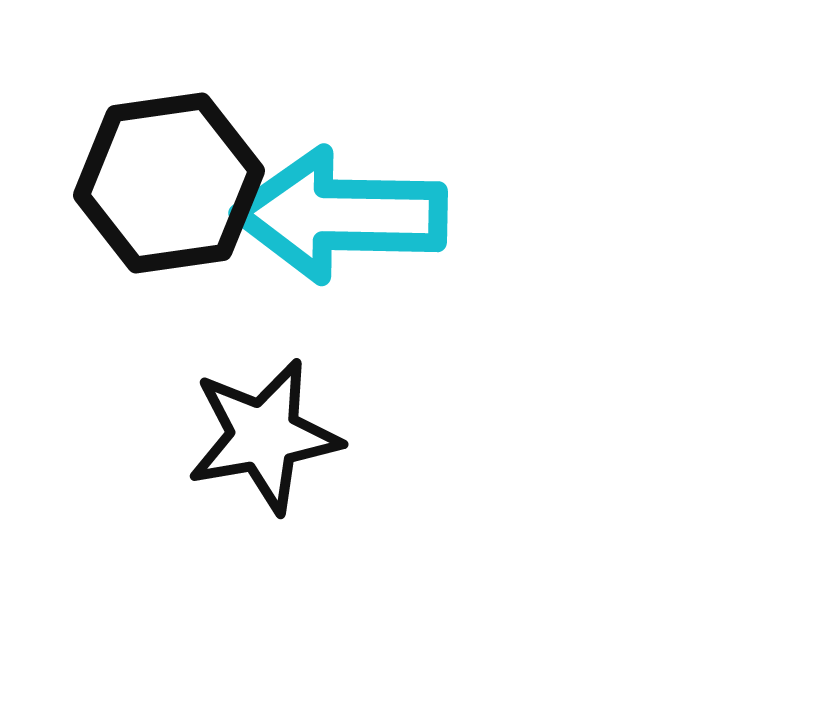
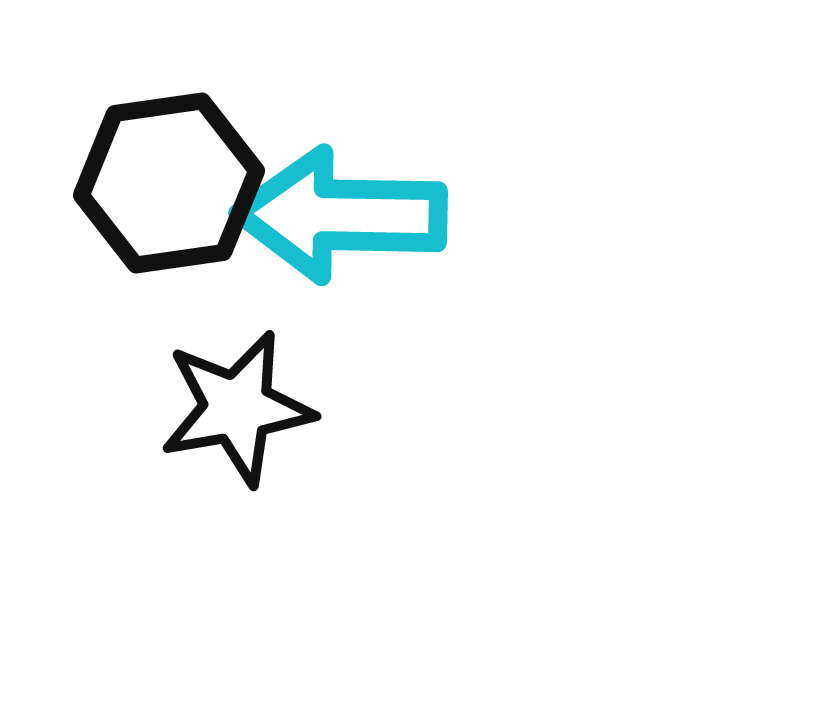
black star: moved 27 px left, 28 px up
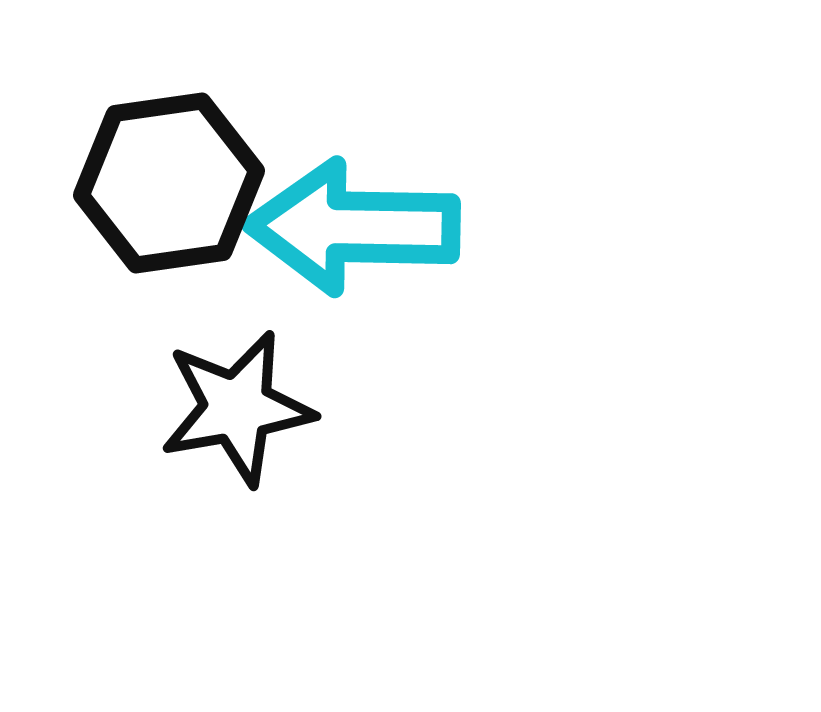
cyan arrow: moved 13 px right, 12 px down
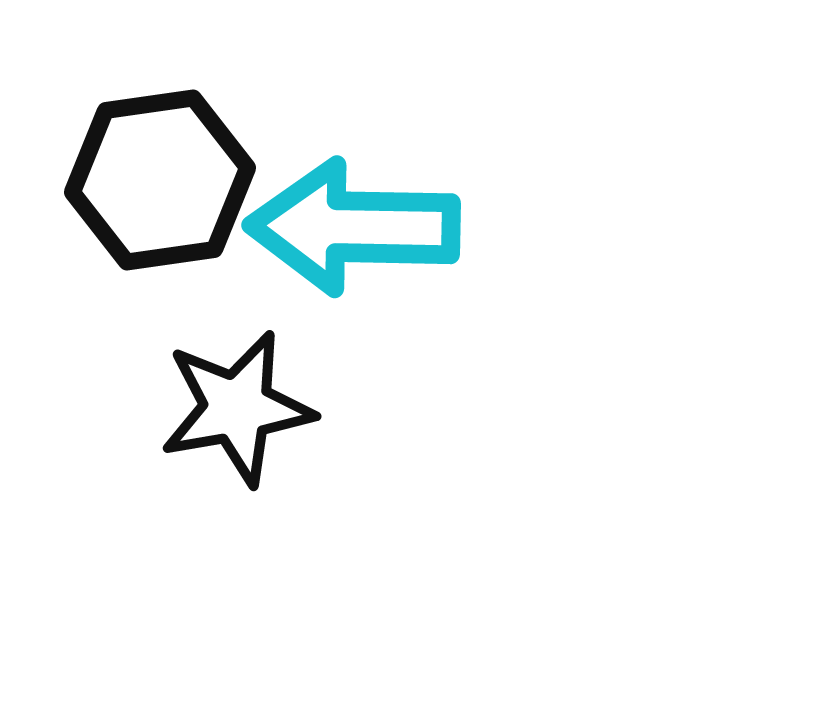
black hexagon: moved 9 px left, 3 px up
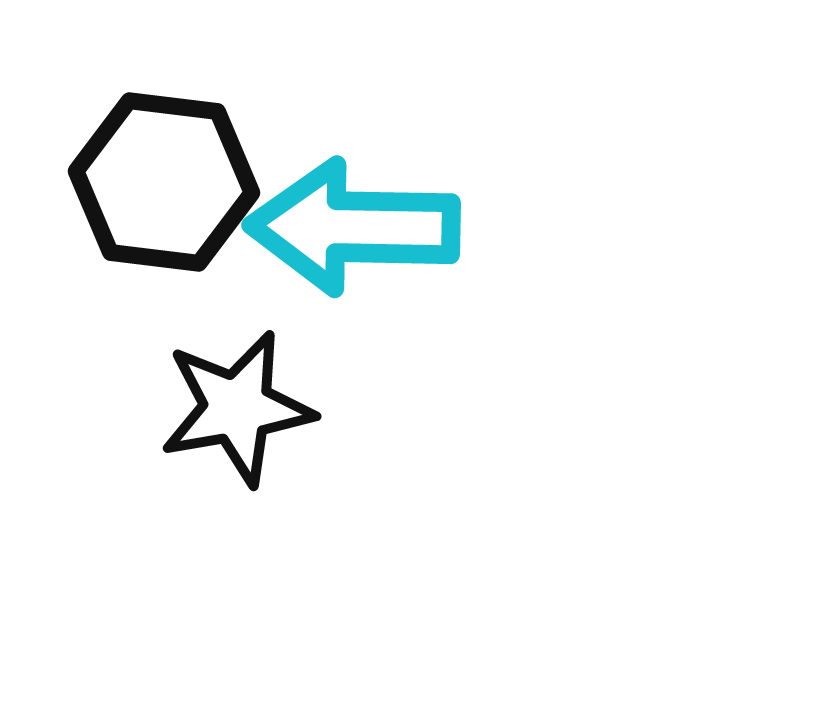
black hexagon: moved 4 px right, 2 px down; rotated 15 degrees clockwise
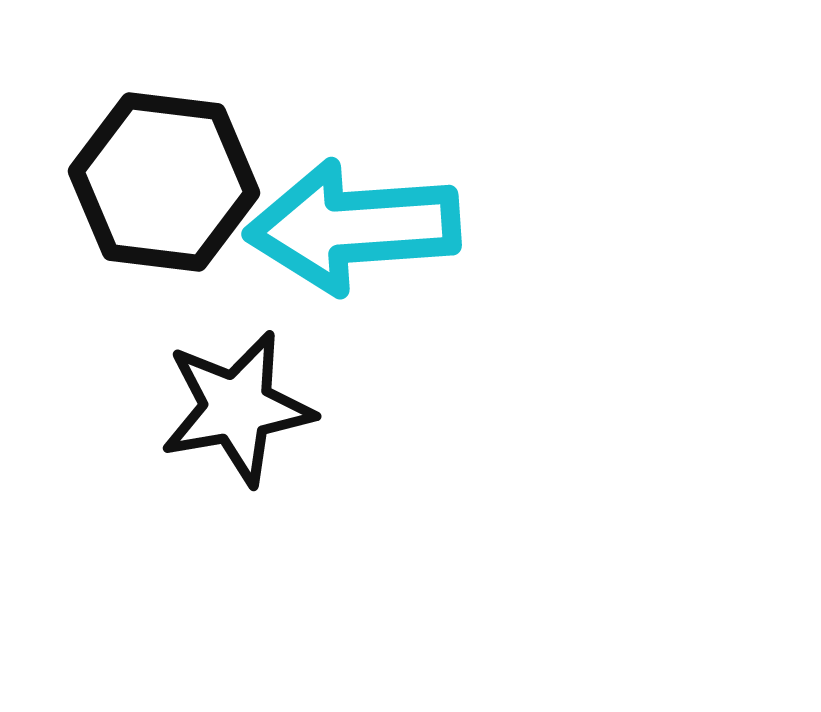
cyan arrow: rotated 5 degrees counterclockwise
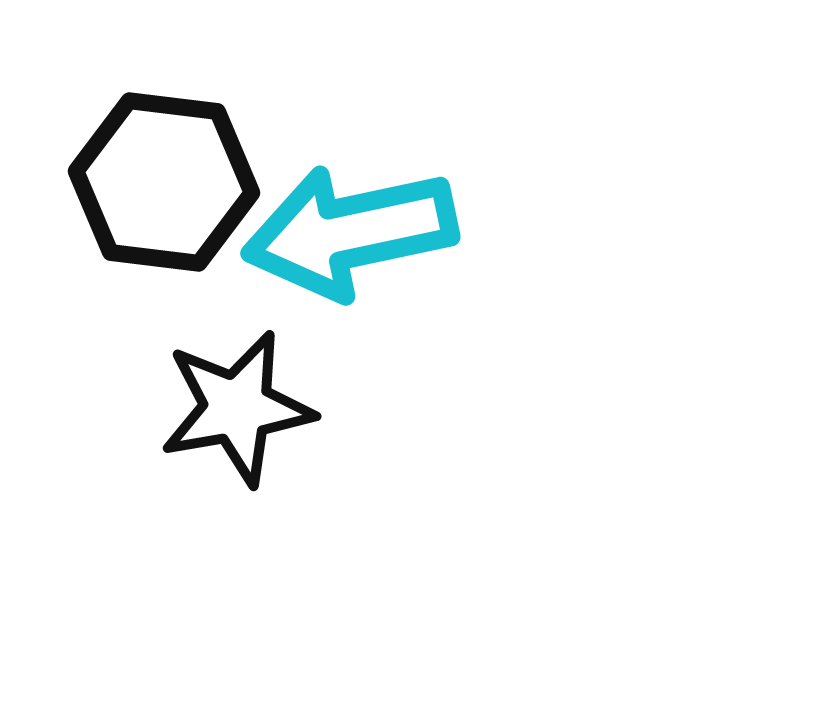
cyan arrow: moved 3 px left, 5 px down; rotated 8 degrees counterclockwise
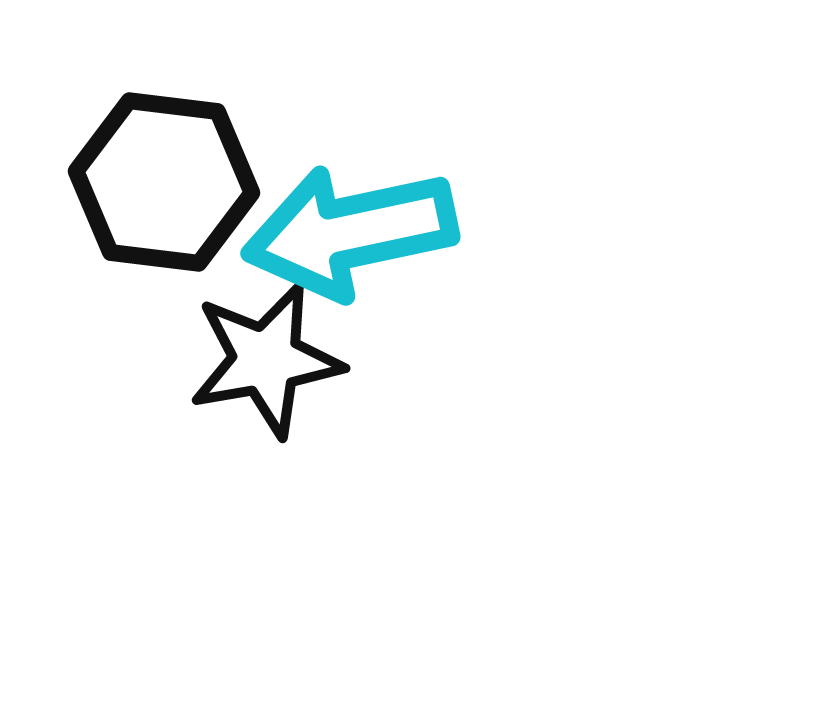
black star: moved 29 px right, 48 px up
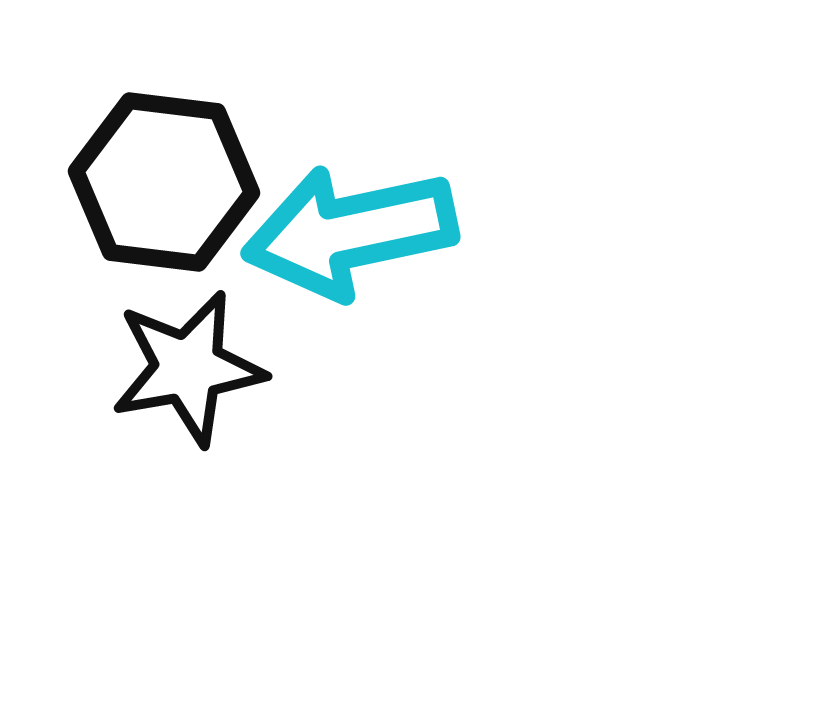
black star: moved 78 px left, 8 px down
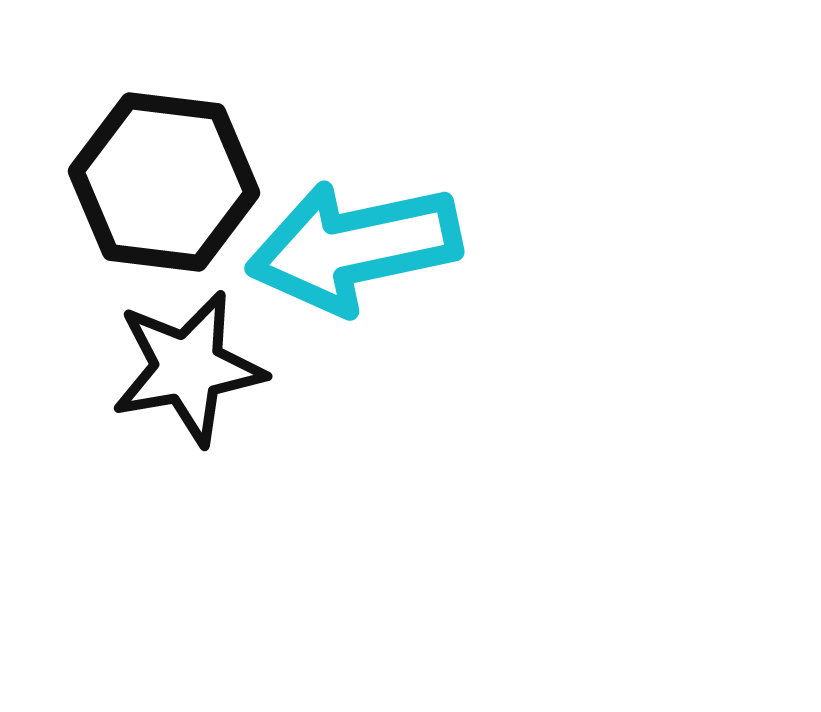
cyan arrow: moved 4 px right, 15 px down
